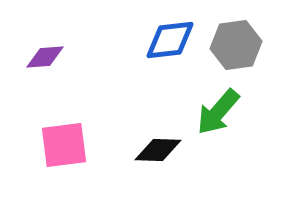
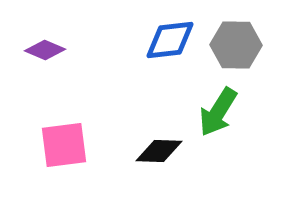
gray hexagon: rotated 9 degrees clockwise
purple diamond: moved 7 px up; rotated 27 degrees clockwise
green arrow: rotated 9 degrees counterclockwise
black diamond: moved 1 px right, 1 px down
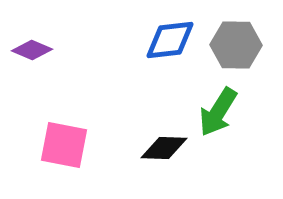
purple diamond: moved 13 px left
pink square: rotated 18 degrees clockwise
black diamond: moved 5 px right, 3 px up
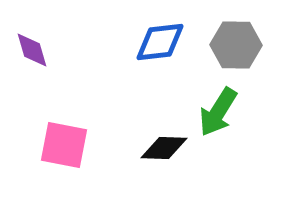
blue diamond: moved 10 px left, 2 px down
purple diamond: rotated 51 degrees clockwise
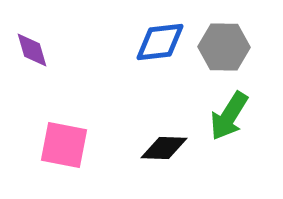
gray hexagon: moved 12 px left, 2 px down
green arrow: moved 11 px right, 4 px down
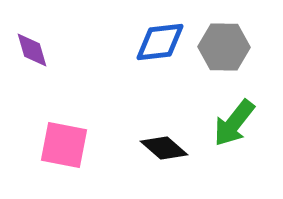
green arrow: moved 5 px right, 7 px down; rotated 6 degrees clockwise
black diamond: rotated 39 degrees clockwise
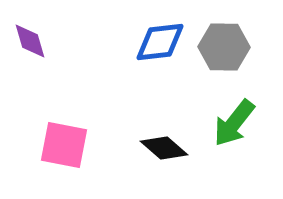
purple diamond: moved 2 px left, 9 px up
